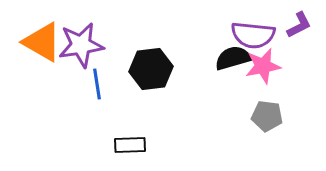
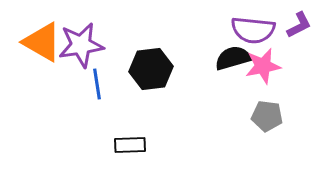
purple semicircle: moved 5 px up
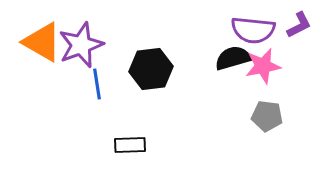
purple star: rotated 12 degrees counterclockwise
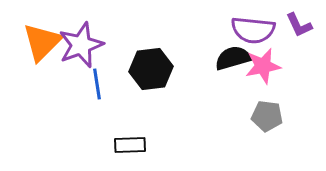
purple L-shape: rotated 92 degrees clockwise
orange triangle: rotated 45 degrees clockwise
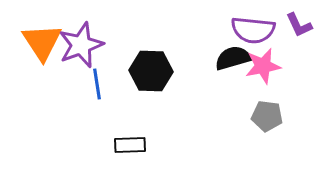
orange triangle: rotated 18 degrees counterclockwise
black hexagon: moved 2 px down; rotated 9 degrees clockwise
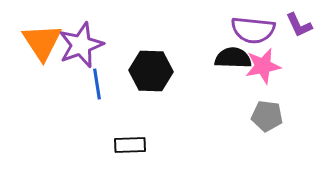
black semicircle: rotated 18 degrees clockwise
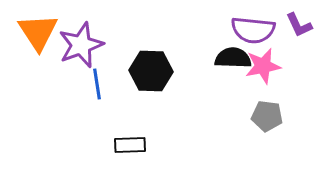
orange triangle: moved 4 px left, 10 px up
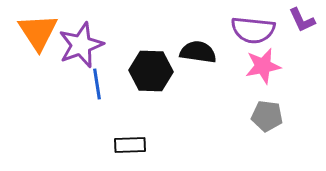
purple L-shape: moved 3 px right, 5 px up
black semicircle: moved 35 px left, 6 px up; rotated 6 degrees clockwise
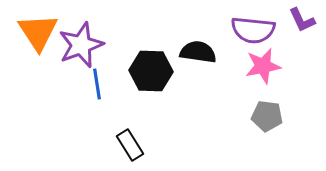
black rectangle: rotated 60 degrees clockwise
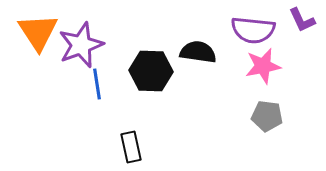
black rectangle: moved 1 px right, 2 px down; rotated 20 degrees clockwise
